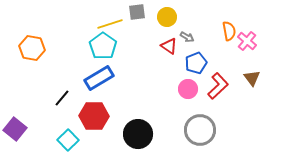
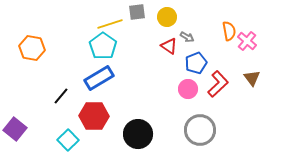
red L-shape: moved 2 px up
black line: moved 1 px left, 2 px up
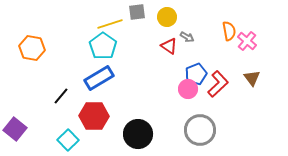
blue pentagon: moved 11 px down
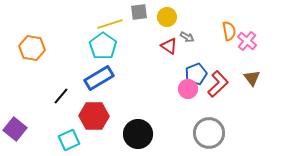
gray square: moved 2 px right
gray circle: moved 9 px right, 3 px down
cyan square: moved 1 px right; rotated 20 degrees clockwise
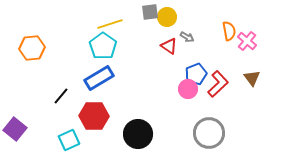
gray square: moved 11 px right
orange hexagon: rotated 15 degrees counterclockwise
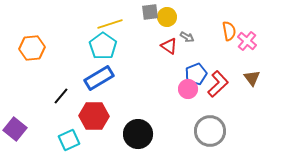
gray circle: moved 1 px right, 2 px up
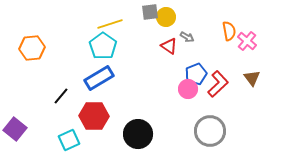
yellow circle: moved 1 px left
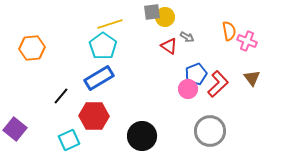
gray square: moved 2 px right
yellow circle: moved 1 px left
pink cross: rotated 18 degrees counterclockwise
black circle: moved 4 px right, 2 px down
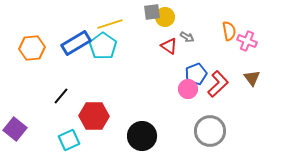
blue rectangle: moved 23 px left, 35 px up
